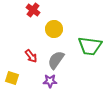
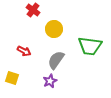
red arrow: moved 7 px left, 5 px up; rotated 24 degrees counterclockwise
purple star: rotated 24 degrees counterclockwise
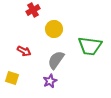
red cross: rotated 24 degrees clockwise
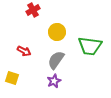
yellow circle: moved 3 px right, 3 px down
purple star: moved 4 px right
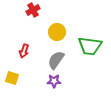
red arrow: rotated 80 degrees clockwise
purple star: rotated 24 degrees clockwise
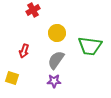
yellow circle: moved 1 px down
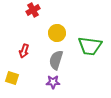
gray semicircle: rotated 18 degrees counterclockwise
purple star: moved 1 px left, 1 px down
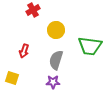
yellow circle: moved 1 px left, 3 px up
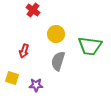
red cross: rotated 24 degrees counterclockwise
yellow circle: moved 4 px down
gray semicircle: moved 2 px right, 1 px down
purple star: moved 17 px left, 3 px down
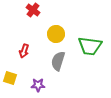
yellow square: moved 2 px left
purple star: moved 2 px right
